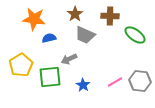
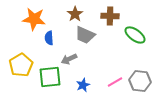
blue semicircle: rotated 80 degrees counterclockwise
blue star: rotated 16 degrees clockwise
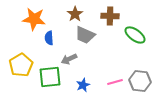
pink line: rotated 14 degrees clockwise
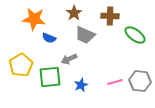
brown star: moved 1 px left, 1 px up
blue semicircle: rotated 64 degrees counterclockwise
blue star: moved 2 px left
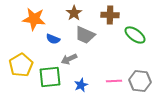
brown cross: moved 1 px up
blue semicircle: moved 4 px right, 1 px down
pink line: moved 1 px left, 1 px up; rotated 14 degrees clockwise
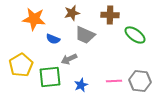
brown star: moved 2 px left; rotated 21 degrees clockwise
